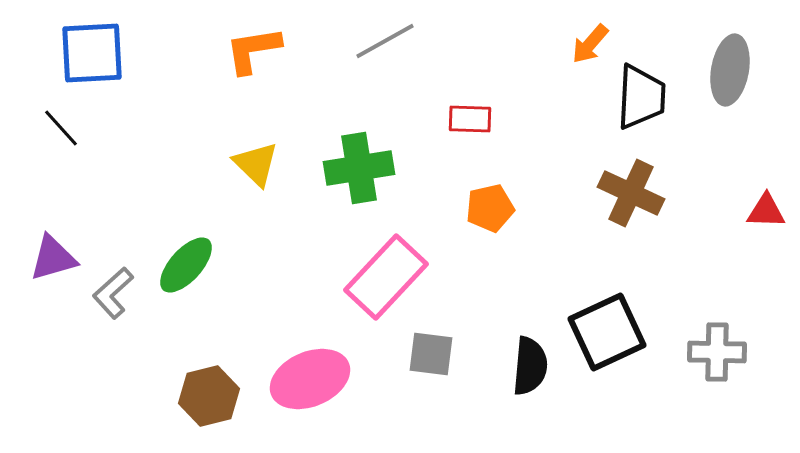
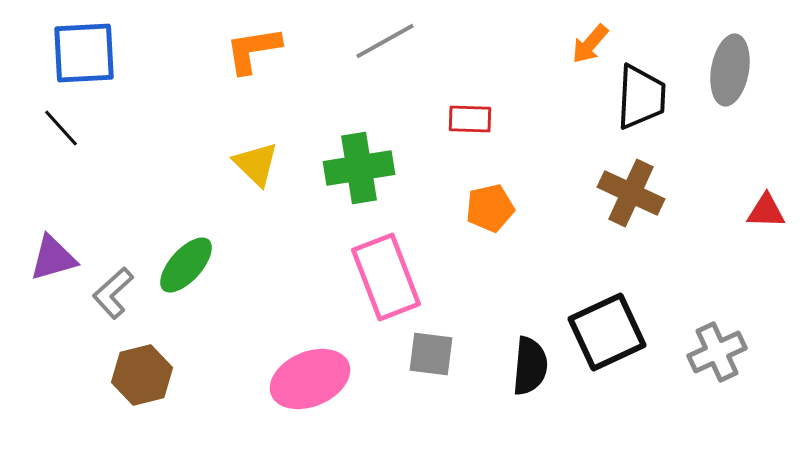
blue square: moved 8 px left
pink rectangle: rotated 64 degrees counterclockwise
gray cross: rotated 26 degrees counterclockwise
brown hexagon: moved 67 px left, 21 px up
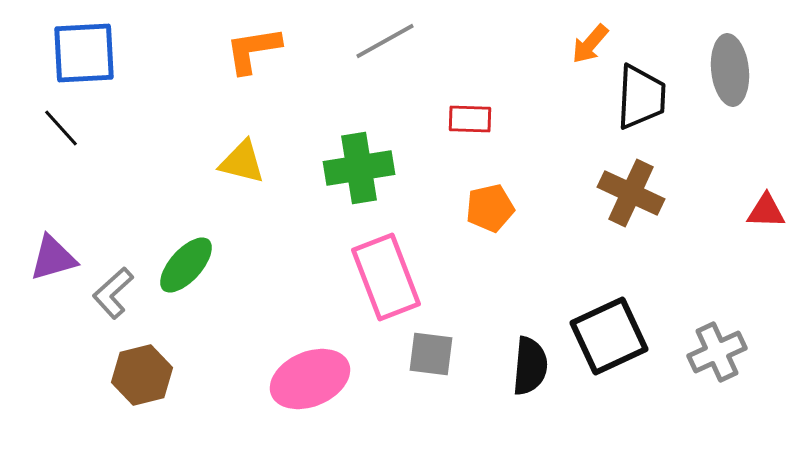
gray ellipse: rotated 16 degrees counterclockwise
yellow triangle: moved 14 px left, 2 px up; rotated 30 degrees counterclockwise
black square: moved 2 px right, 4 px down
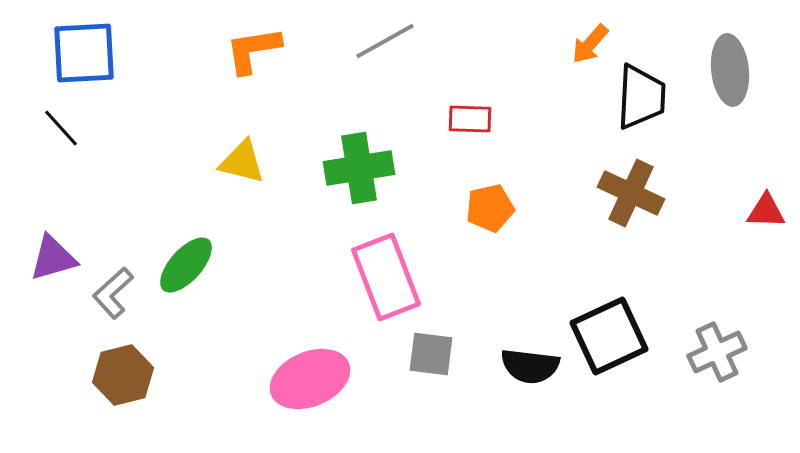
black semicircle: rotated 92 degrees clockwise
brown hexagon: moved 19 px left
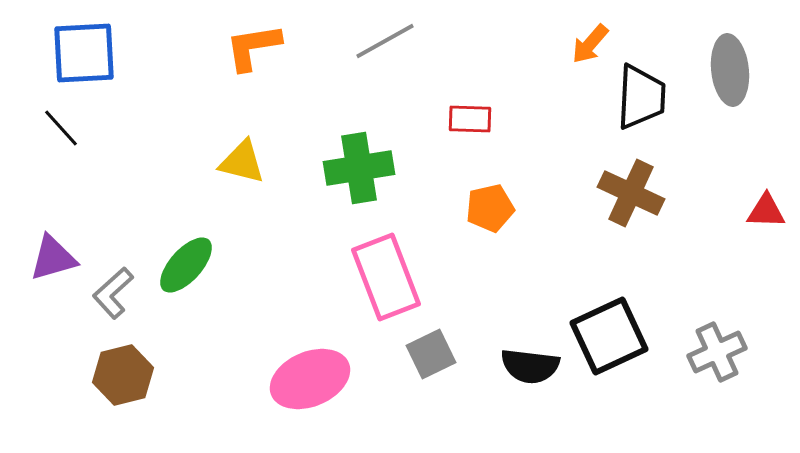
orange L-shape: moved 3 px up
gray square: rotated 33 degrees counterclockwise
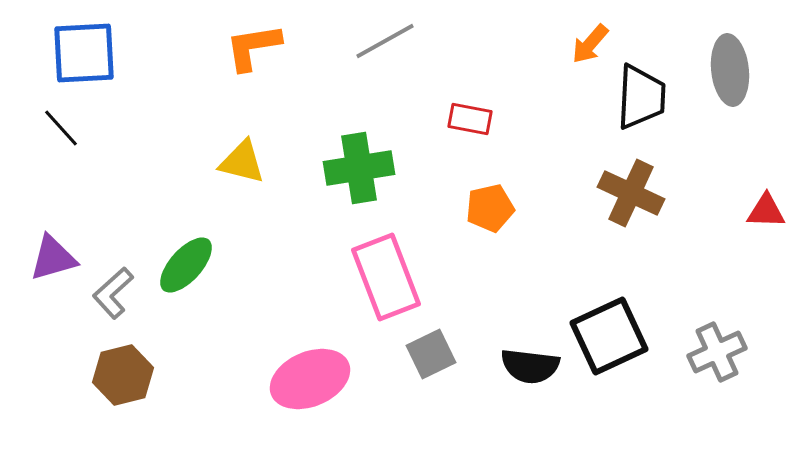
red rectangle: rotated 9 degrees clockwise
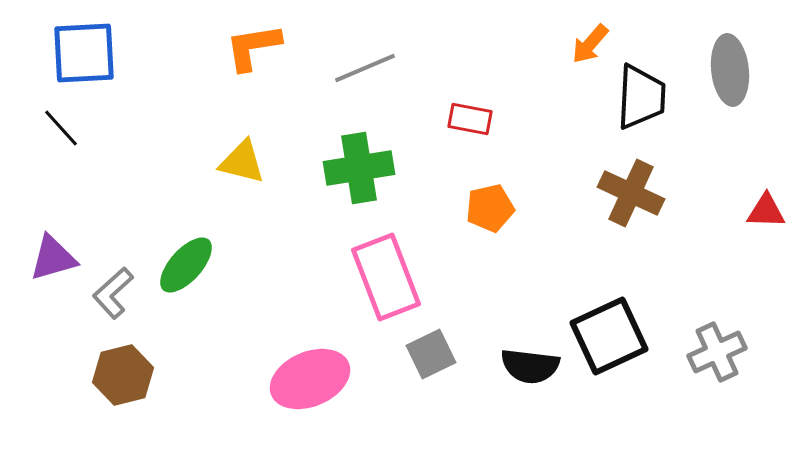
gray line: moved 20 px left, 27 px down; rotated 6 degrees clockwise
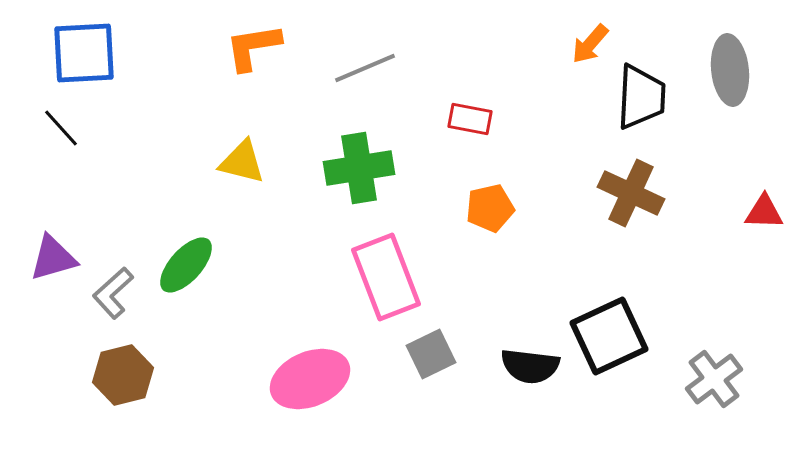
red triangle: moved 2 px left, 1 px down
gray cross: moved 3 px left, 27 px down; rotated 12 degrees counterclockwise
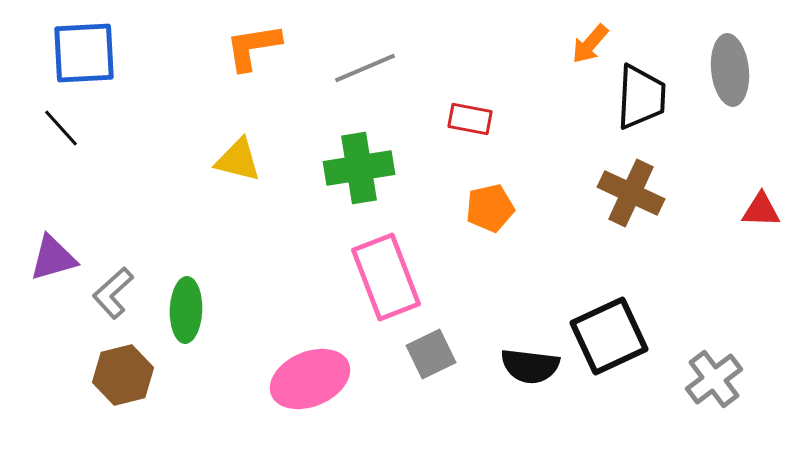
yellow triangle: moved 4 px left, 2 px up
red triangle: moved 3 px left, 2 px up
green ellipse: moved 45 px down; rotated 40 degrees counterclockwise
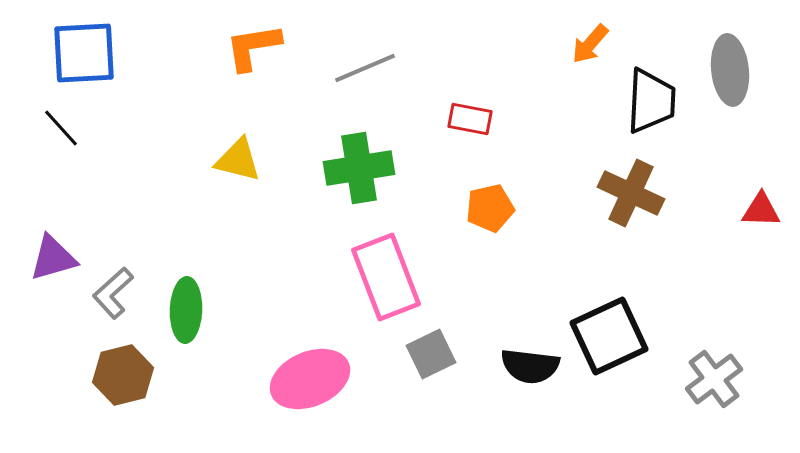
black trapezoid: moved 10 px right, 4 px down
